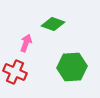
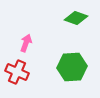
green diamond: moved 23 px right, 6 px up
red cross: moved 2 px right
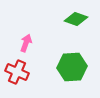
green diamond: moved 1 px down
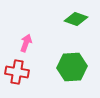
red cross: rotated 15 degrees counterclockwise
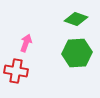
green hexagon: moved 5 px right, 14 px up
red cross: moved 1 px left, 1 px up
